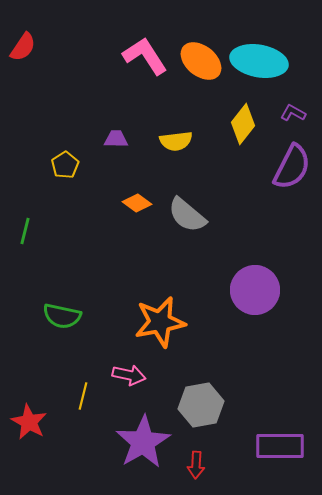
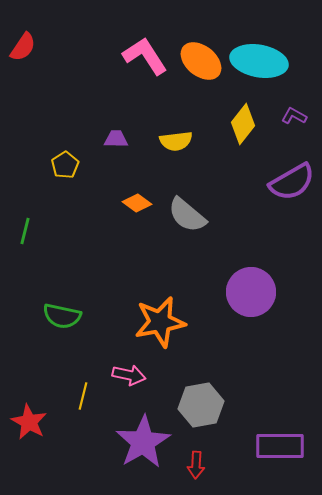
purple L-shape: moved 1 px right, 3 px down
purple semicircle: moved 15 px down; rotated 33 degrees clockwise
purple circle: moved 4 px left, 2 px down
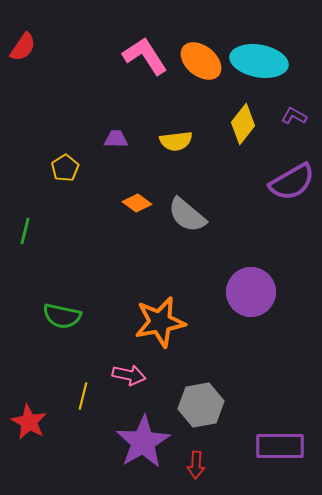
yellow pentagon: moved 3 px down
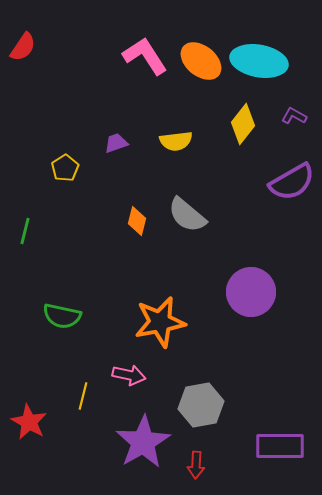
purple trapezoid: moved 4 px down; rotated 20 degrees counterclockwise
orange diamond: moved 18 px down; rotated 68 degrees clockwise
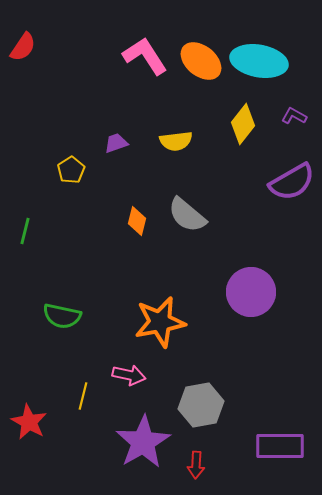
yellow pentagon: moved 6 px right, 2 px down
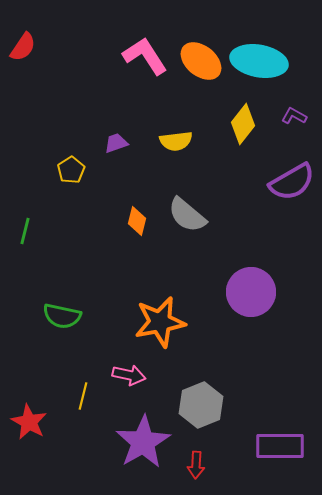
gray hexagon: rotated 12 degrees counterclockwise
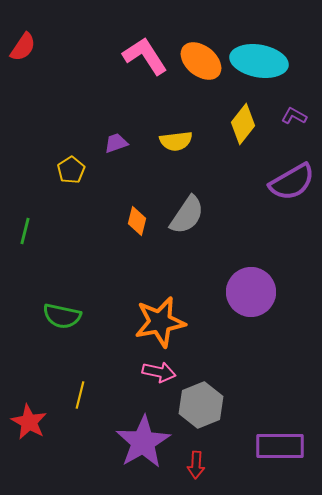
gray semicircle: rotated 96 degrees counterclockwise
pink arrow: moved 30 px right, 3 px up
yellow line: moved 3 px left, 1 px up
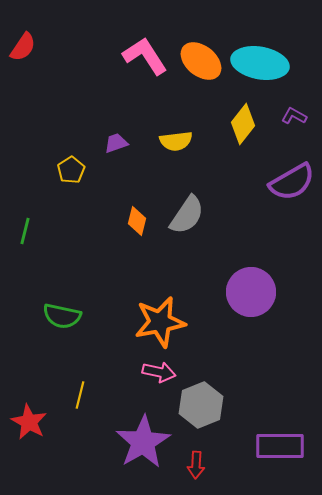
cyan ellipse: moved 1 px right, 2 px down
